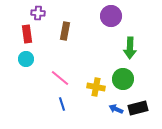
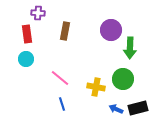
purple circle: moved 14 px down
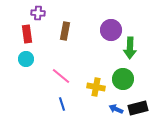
pink line: moved 1 px right, 2 px up
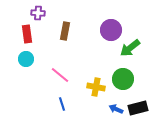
green arrow: rotated 50 degrees clockwise
pink line: moved 1 px left, 1 px up
